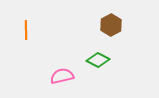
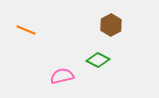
orange line: rotated 66 degrees counterclockwise
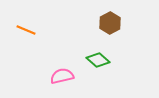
brown hexagon: moved 1 px left, 2 px up
green diamond: rotated 15 degrees clockwise
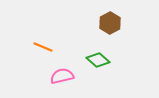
orange line: moved 17 px right, 17 px down
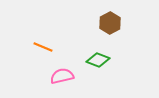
green diamond: rotated 20 degrees counterclockwise
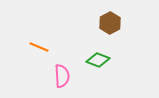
orange line: moved 4 px left
pink semicircle: rotated 100 degrees clockwise
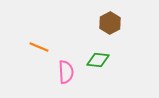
green diamond: rotated 15 degrees counterclockwise
pink semicircle: moved 4 px right, 4 px up
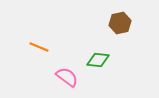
brown hexagon: moved 10 px right; rotated 15 degrees clockwise
pink semicircle: moved 1 px right, 5 px down; rotated 50 degrees counterclockwise
